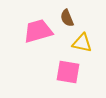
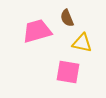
pink trapezoid: moved 1 px left
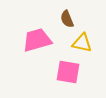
brown semicircle: moved 1 px down
pink trapezoid: moved 9 px down
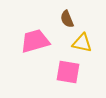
pink trapezoid: moved 2 px left, 1 px down
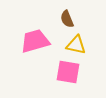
yellow triangle: moved 6 px left, 2 px down
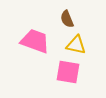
pink trapezoid: rotated 36 degrees clockwise
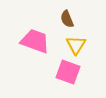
yellow triangle: rotated 50 degrees clockwise
pink square: rotated 10 degrees clockwise
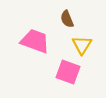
yellow triangle: moved 6 px right
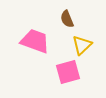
yellow triangle: rotated 15 degrees clockwise
pink square: rotated 35 degrees counterclockwise
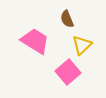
pink trapezoid: rotated 12 degrees clockwise
pink square: rotated 25 degrees counterclockwise
